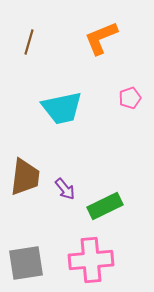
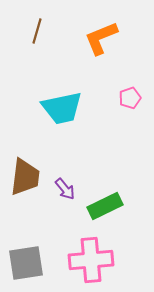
brown line: moved 8 px right, 11 px up
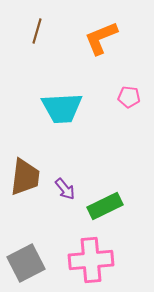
pink pentagon: moved 1 px left, 1 px up; rotated 25 degrees clockwise
cyan trapezoid: rotated 9 degrees clockwise
gray square: rotated 18 degrees counterclockwise
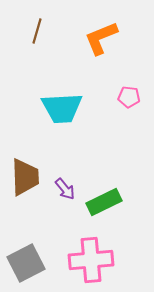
brown trapezoid: rotated 9 degrees counterclockwise
green rectangle: moved 1 px left, 4 px up
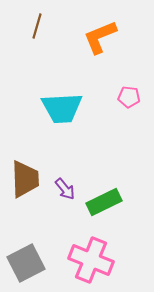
brown line: moved 5 px up
orange L-shape: moved 1 px left, 1 px up
brown trapezoid: moved 2 px down
pink cross: rotated 27 degrees clockwise
